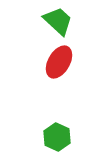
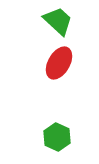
red ellipse: moved 1 px down
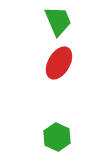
green trapezoid: rotated 24 degrees clockwise
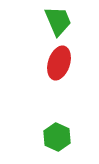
red ellipse: rotated 12 degrees counterclockwise
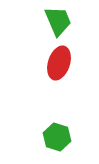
green hexagon: rotated 8 degrees counterclockwise
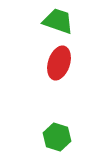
green trapezoid: rotated 48 degrees counterclockwise
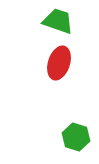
green hexagon: moved 19 px right
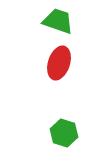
green hexagon: moved 12 px left, 4 px up
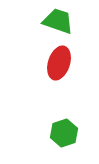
green hexagon: rotated 24 degrees clockwise
